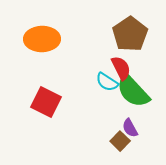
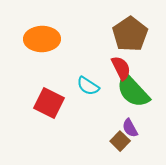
cyan semicircle: moved 19 px left, 4 px down
red square: moved 3 px right, 1 px down
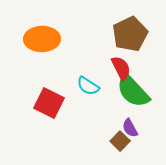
brown pentagon: rotated 8 degrees clockwise
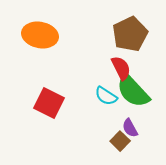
orange ellipse: moved 2 px left, 4 px up; rotated 12 degrees clockwise
cyan semicircle: moved 18 px right, 10 px down
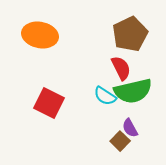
green semicircle: rotated 60 degrees counterclockwise
cyan semicircle: moved 1 px left
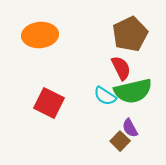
orange ellipse: rotated 16 degrees counterclockwise
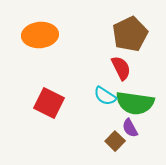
green semicircle: moved 2 px right, 12 px down; rotated 21 degrees clockwise
brown square: moved 5 px left
